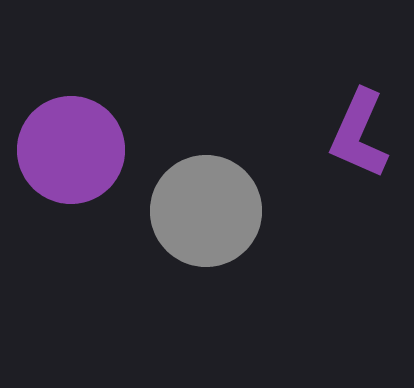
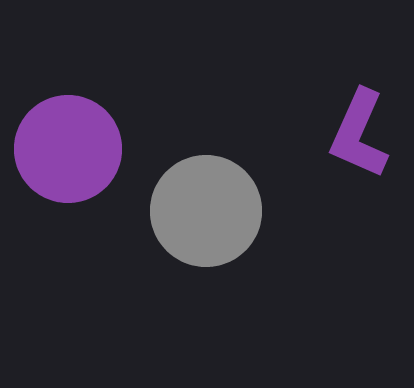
purple circle: moved 3 px left, 1 px up
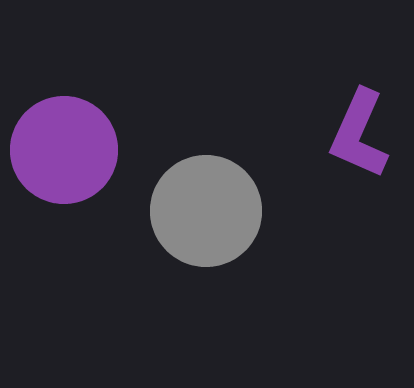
purple circle: moved 4 px left, 1 px down
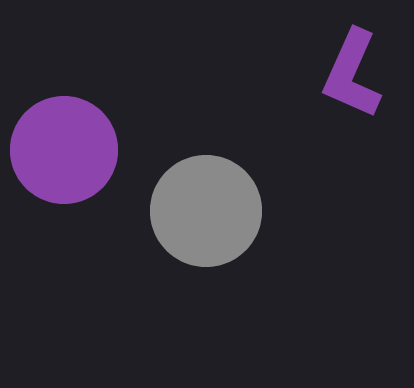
purple L-shape: moved 7 px left, 60 px up
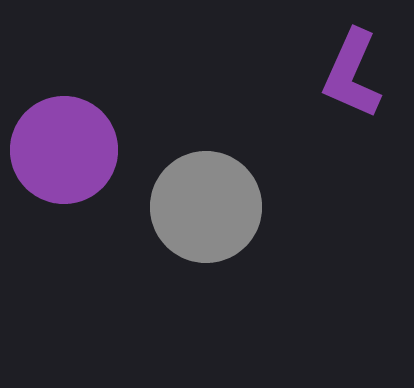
gray circle: moved 4 px up
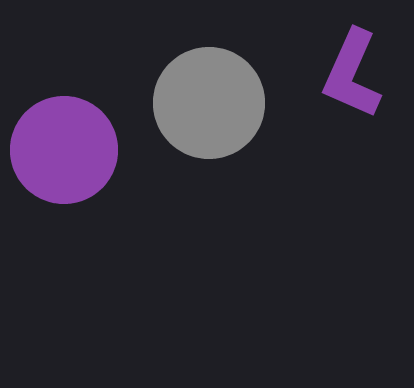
gray circle: moved 3 px right, 104 px up
